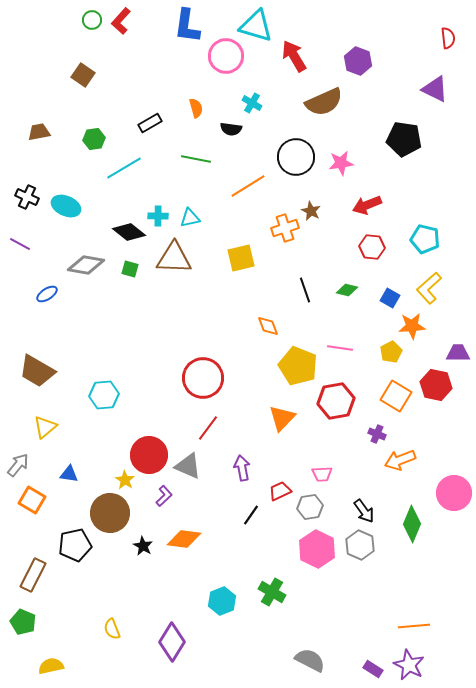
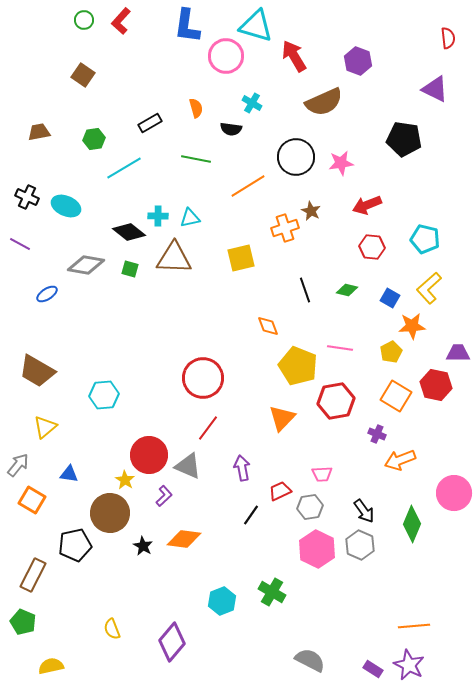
green circle at (92, 20): moved 8 px left
purple diamond at (172, 642): rotated 9 degrees clockwise
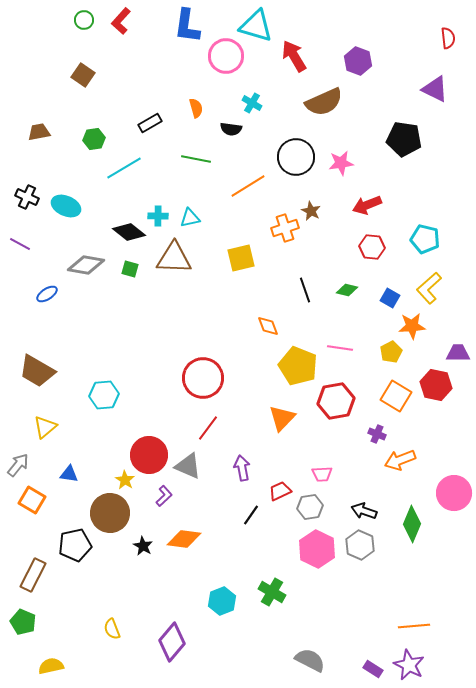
black arrow at (364, 511): rotated 145 degrees clockwise
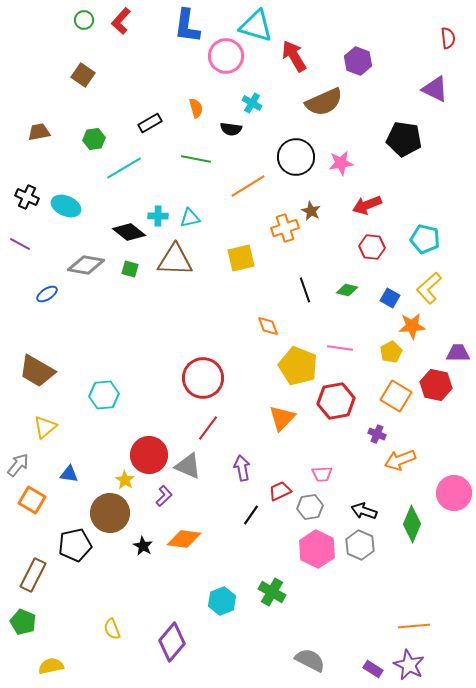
brown triangle at (174, 258): moved 1 px right, 2 px down
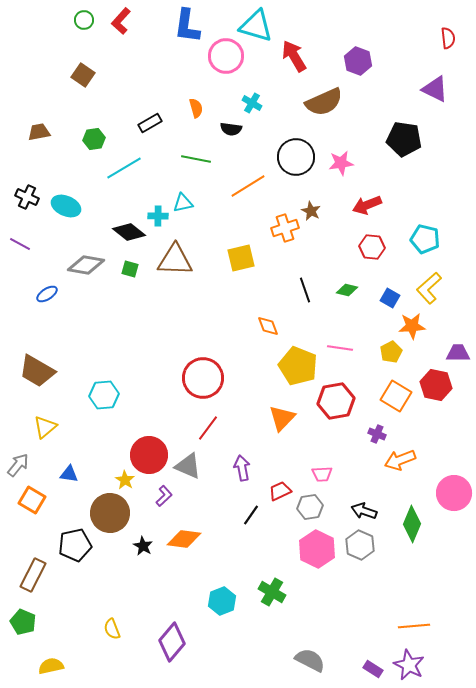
cyan triangle at (190, 218): moved 7 px left, 15 px up
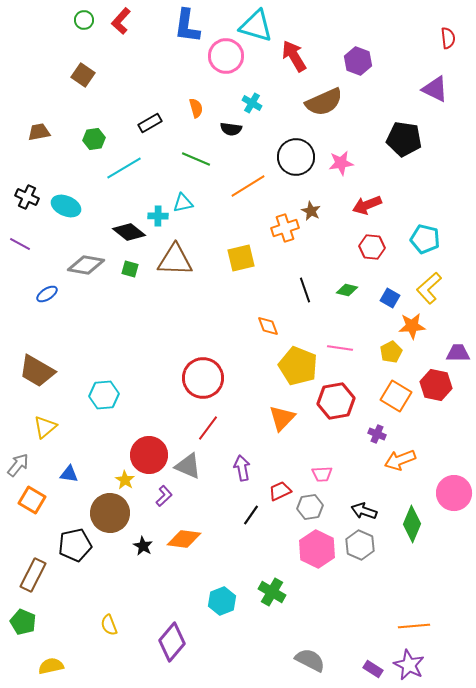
green line at (196, 159): rotated 12 degrees clockwise
yellow semicircle at (112, 629): moved 3 px left, 4 px up
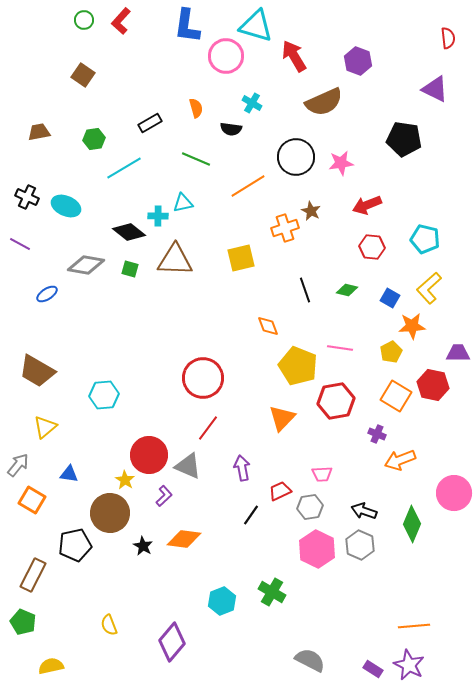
red hexagon at (436, 385): moved 3 px left
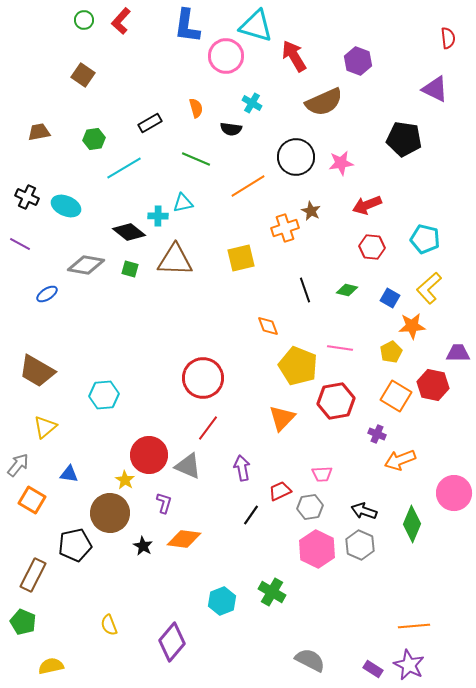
purple L-shape at (164, 496): moved 7 px down; rotated 30 degrees counterclockwise
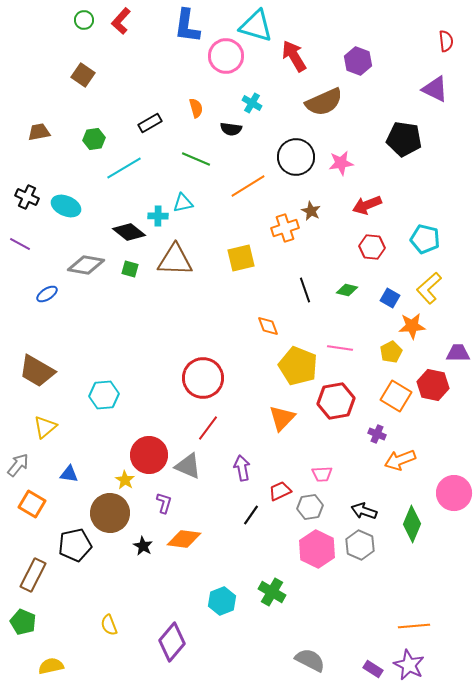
red semicircle at (448, 38): moved 2 px left, 3 px down
orange square at (32, 500): moved 4 px down
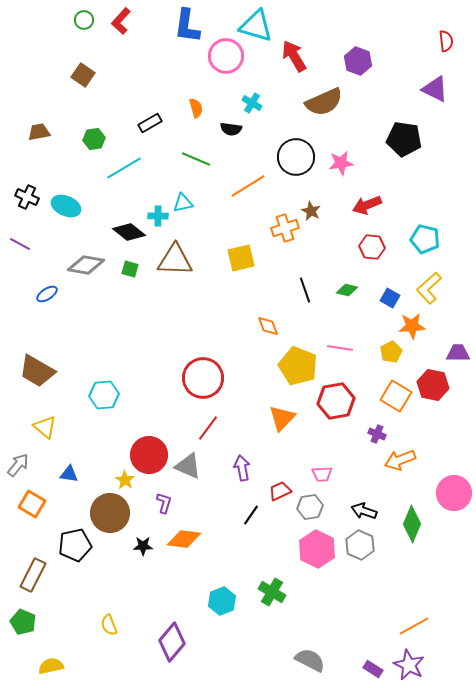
yellow triangle at (45, 427): rotated 40 degrees counterclockwise
black star at (143, 546): rotated 30 degrees counterclockwise
orange line at (414, 626): rotated 24 degrees counterclockwise
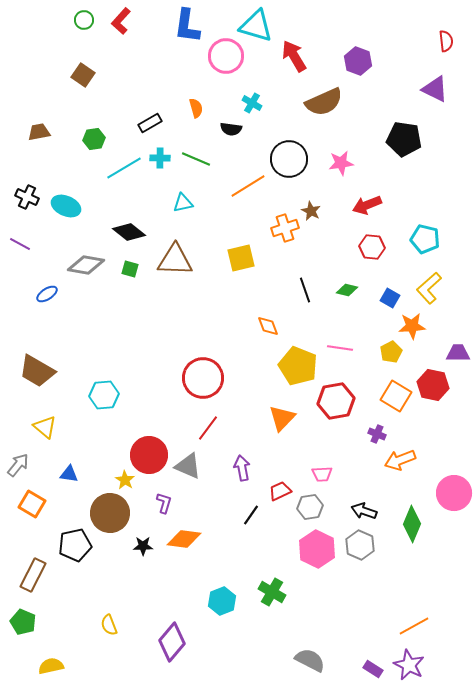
black circle at (296, 157): moved 7 px left, 2 px down
cyan cross at (158, 216): moved 2 px right, 58 px up
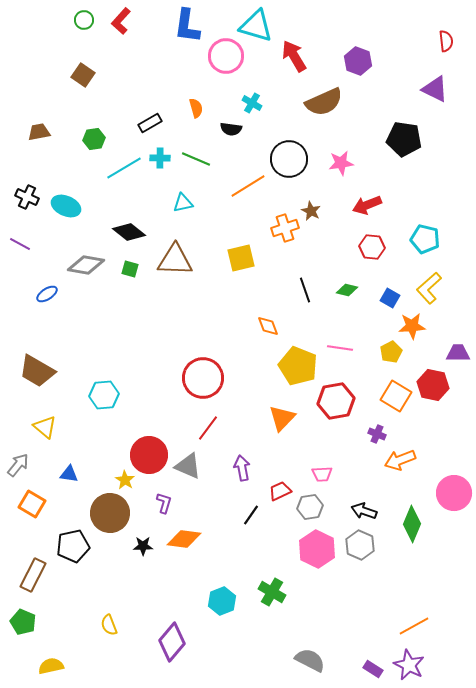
black pentagon at (75, 545): moved 2 px left, 1 px down
